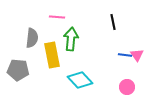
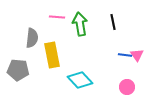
green arrow: moved 9 px right, 15 px up; rotated 15 degrees counterclockwise
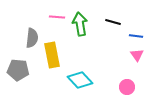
black line: rotated 63 degrees counterclockwise
blue line: moved 11 px right, 19 px up
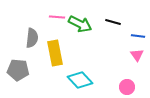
green arrow: rotated 125 degrees clockwise
blue line: moved 2 px right
yellow rectangle: moved 3 px right, 2 px up
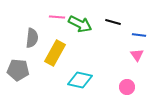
blue line: moved 1 px right, 1 px up
yellow rectangle: rotated 40 degrees clockwise
cyan diamond: rotated 35 degrees counterclockwise
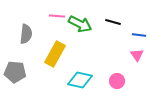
pink line: moved 1 px up
gray semicircle: moved 6 px left, 4 px up
yellow rectangle: moved 1 px down
gray pentagon: moved 3 px left, 2 px down
pink circle: moved 10 px left, 6 px up
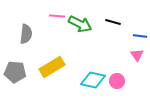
blue line: moved 1 px right, 1 px down
yellow rectangle: moved 3 px left, 13 px down; rotated 30 degrees clockwise
cyan diamond: moved 13 px right
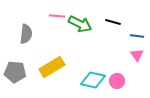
blue line: moved 3 px left
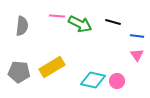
gray semicircle: moved 4 px left, 8 px up
gray pentagon: moved 4 px right
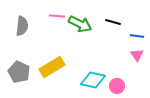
gray pentagon: rotated 20 degrees clockwise
pink circle: moved 5 px down
